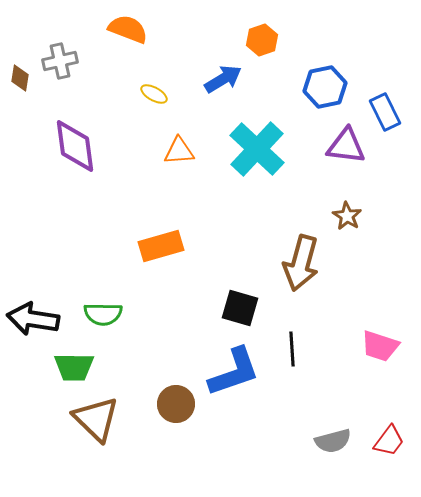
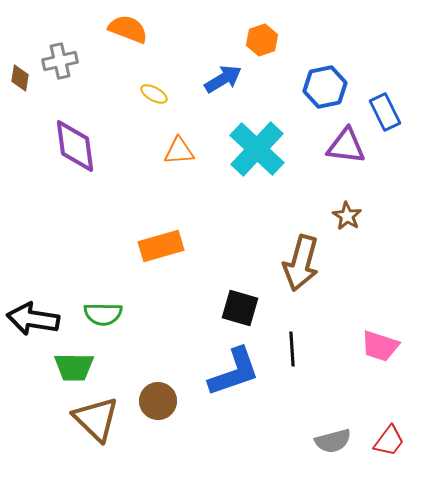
brown circle: moved 18 px left, 3 px up
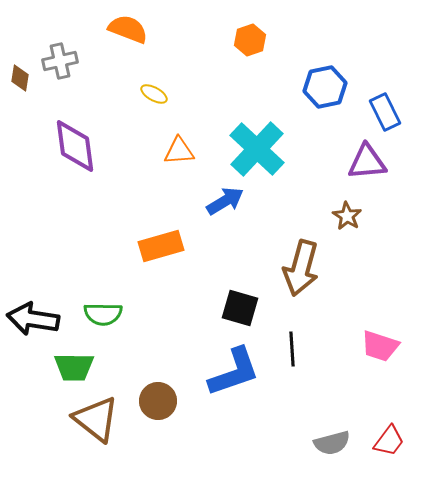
orange hexagon: moved 12 px left
blue arrow: moved 2 px right, 122 px down
purple triangle: moved 21 px right, 16 px down; rotated 12 degrees counterclockwise
brown arrow: moved 5 px down
brown triangle: rotated 6 degrees counterclockwise
gray semicircle: moved 1 px left, 2 px down
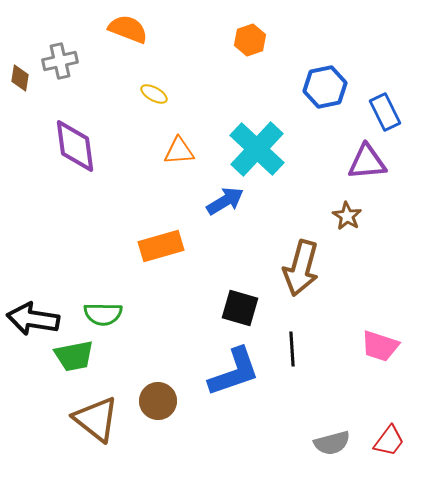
green trapezoid: moved 11 px up; rotated 12 degrees counterclockwise
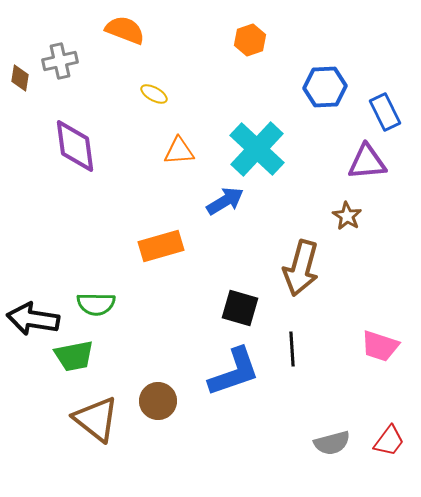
orange semicircle: moved 3 px left, 1 px down
blue hexagon: rotated 9 degrees clockwise
green semicircle: moved 7 px left, 10 px up
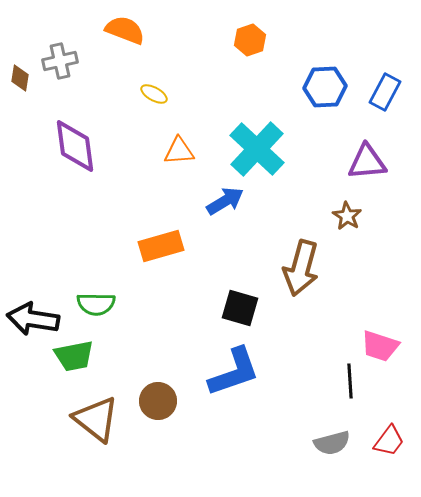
blue rectangle: moved 20 px up; rotated 54 degrees clockwise
black line: moved 58 px right, 32 px down
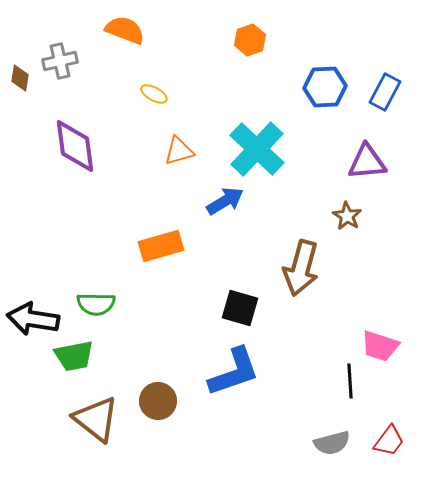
orange triangle: rotated 12 degrees counterclockwise
